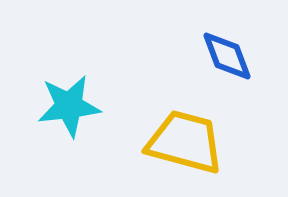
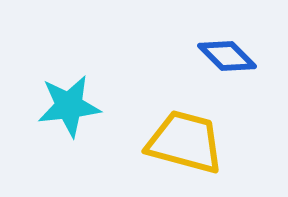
blue diamond: rotated 24 degrees counterclockwise
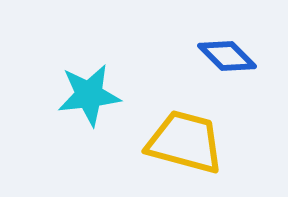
cyan star: moved 20 px right, 11 px up
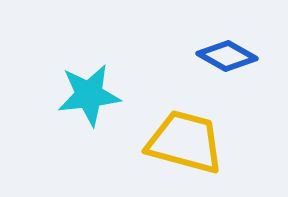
blue diamond: rotated 16 degrees counterclockwise
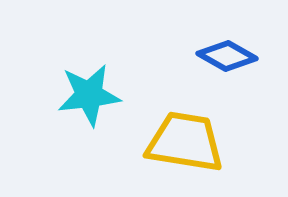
yellow trapezoid: rotated 6 degrees counterclockwise
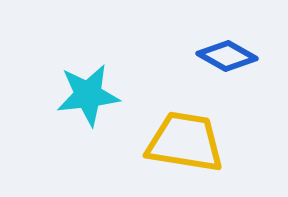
cyan star: moved 1 px left
